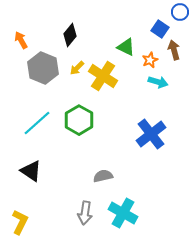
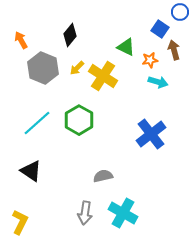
orange star: rotated 14 degrees clockwise
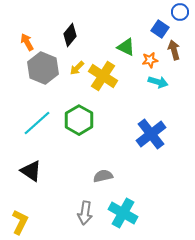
orange arrow: moved 6 px right, 2 px down
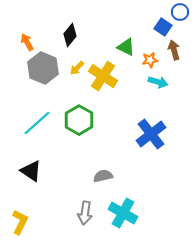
blue square: moved 3 px right, 2 px up
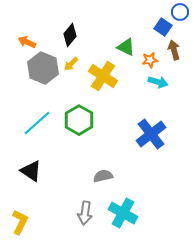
orange arrow: rotated 36 degrees counterclockwise
yellow arrow: moved 6 px left, 4 px up
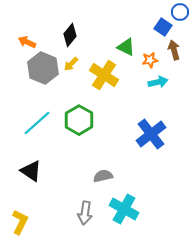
yellow cross: moved 1 px right, 1 px up
cyan arrow: rotated 30 degrees counterclockwise
cyan cross: moved 1 px right, 4 px up
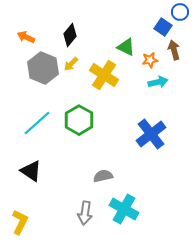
orange arrow: moved 1 px left, 5 px up
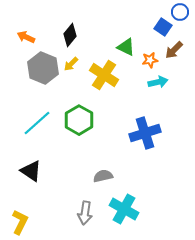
brown arrow: rotated 120 degrees counterclockwise
blue cross: moved 6 px left, 1 px up; rotated 20 degrees clockwise
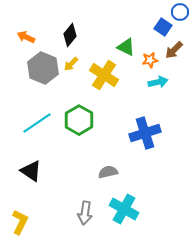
cyan line: rotated 8 degrees clockwise
gray semicircle: moved 5 px right, 4 px up
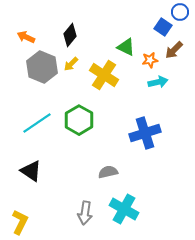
gray hexagon: moved 1 px left, 1 px up
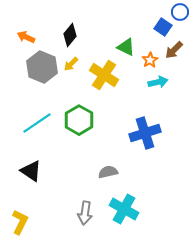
orange star: rotated 21 degrees counterclockwise
